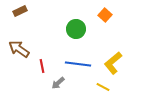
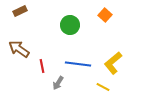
green circle: moved 6 px left, 4 px up
gray arrow: rotated 16 degrees counterclockwise
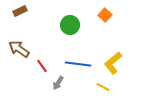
red line: rotated 24 degrees counterclockwise
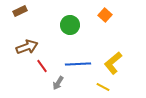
brown arrow: moved 8 px right, 2 px up; rotated 125 degrees clockwise
blue line: rotated 10 degrees counterclockwise
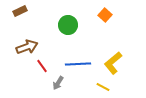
green circle: moved 2 px left
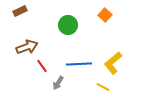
blue line: moved 1 px right
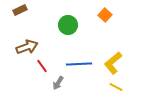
brown rectangle: moved 1 px up
yellow line: moved 13 px right
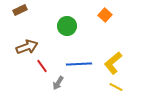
green circle: moved 1 px left, 1 px down
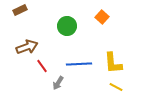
orange square: moved 3 px left, 2 px down
yellow L-shape: rotated 55 degrees counterclockwise
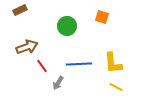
orange square: rotated 24 degrees counterclockwise
